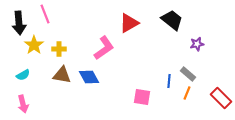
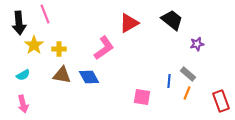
red rectangle: moved 3 px down; rotated 25 degrees clockwise
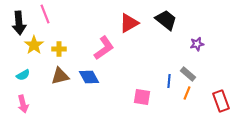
black trapezoid: moved 6 px left
brown triangle: moved 2 px left, 1 px down; rotated 24 degrees counterclockwise
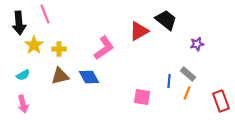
red triangle: moved 10 px right, 8 px down
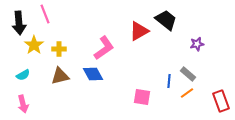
blue diamond: moved 4 px right, 3 px up
orange line: rotated 32 degrees clockwise
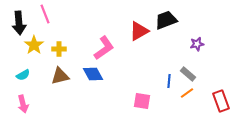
black trapezoid: rotated 60 degrees counterclockwise
pink square: moved 4 px down
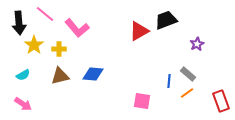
pink line: rotated 30 degrees counterclockwise
purple star: rotated 16 degrees counterclockwise
pink L-shape: moved 27 px left, 20 px up; rotated 85 degrees clockwise
blue diamond: rotated 55 degrees counterclockwise
pink arrow: rotated 42 degrees counterclockwise
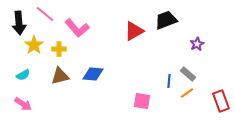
red triangle: moved 5 px left
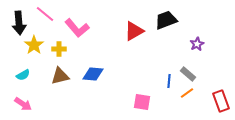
pink square: moved 1 px down
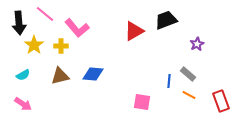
yellow cross: moved 2 px right, 3 px up
orange line: moved 2 px right, 2 px down; rotated 64 degrees clockwise
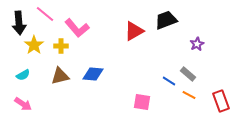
blue line: rotated 64 degrees counterclockwise
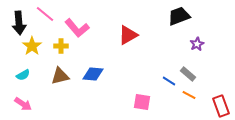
black trapezoid: moved 13 px right, 4 px up
red triangle: moved 6 px left, 4 px down
yellow star: moved 2 px left, 1 px down
red rectangle: moved 5 px down
